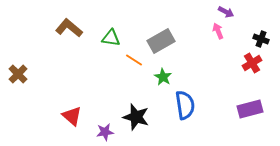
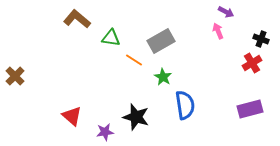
brown L-shape: moved 8 px right, 9 px up
brown cross: moved 3 px left, 2 px down
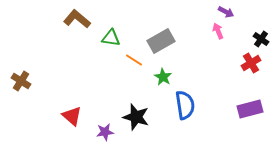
black cross: rotated 14 degrees clockwise
red cross: moved 1 px left
brown cross: moved 6 px right, 5 px down; rotated 12 degrees counterclockwise
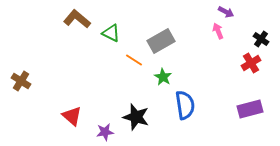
green triangle: moved 5 px up; rotated 18 degrees clockwise
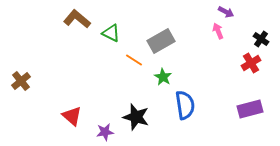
brown cross: rotated 18 degrees clockwise
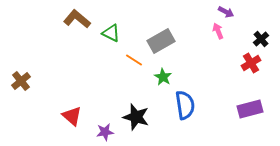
black cross: rotated 14 degrees clockwise
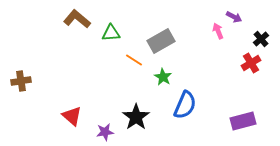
purple arrow: moved 8 px right, 5 px down
green triangle: rotated 30 degrees counterclockwise
brown cross: rotated 30 degrees clockwise
blue semicircle: rotated 32 degrees clockwise
purple rectangle: moved 7 px left, 12 px down
black star: rotated 20 degrees clockwise
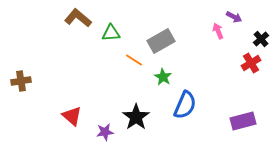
brown L-shape: moved 1 px right, 1 px up
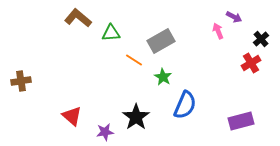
purple rectangle: moved 2 px left
